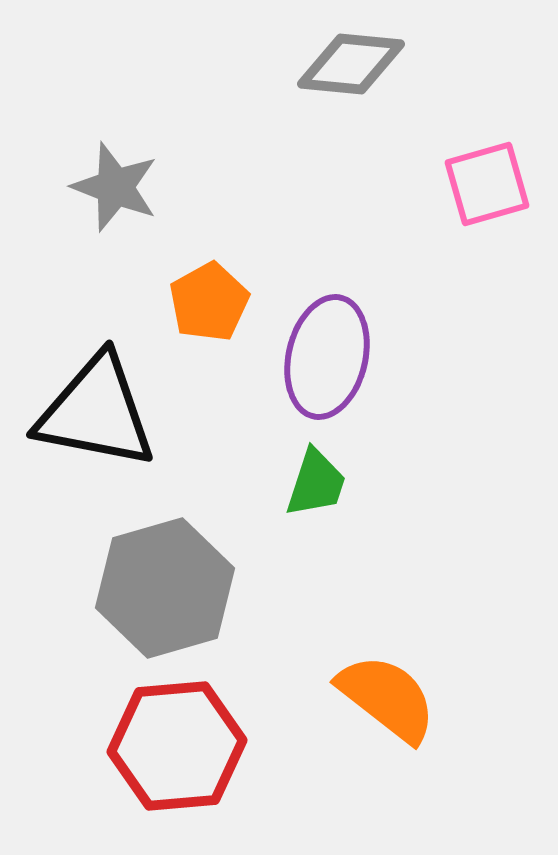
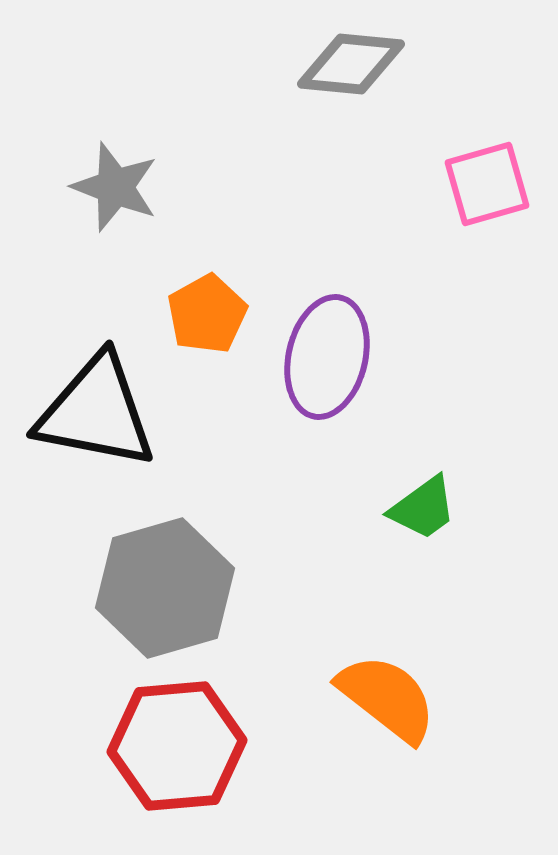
orange pentagon: moved 2 px left, 12 px down
green trapezoid: moved 107 px right, 25 px down; rotated 36 degrees clockwise
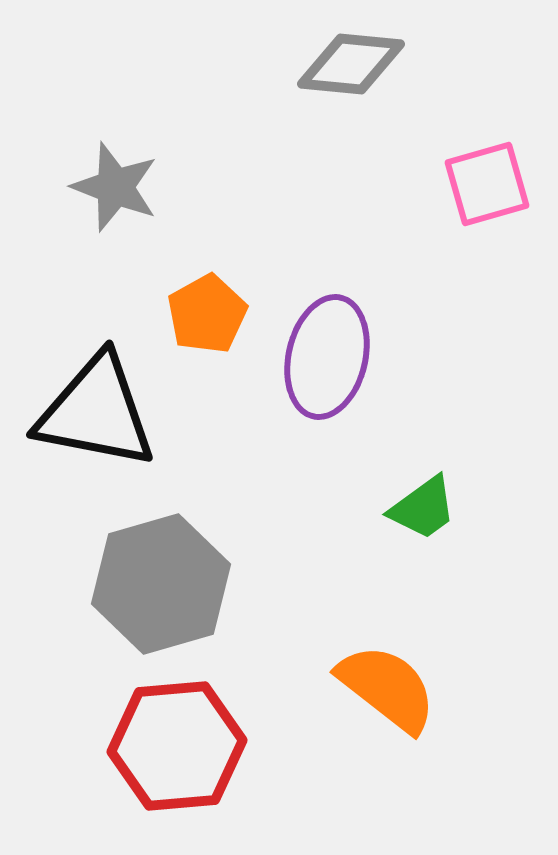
gray hexagon: moved 4 px left, 4 px up
orange semicircle: moved 10 px up
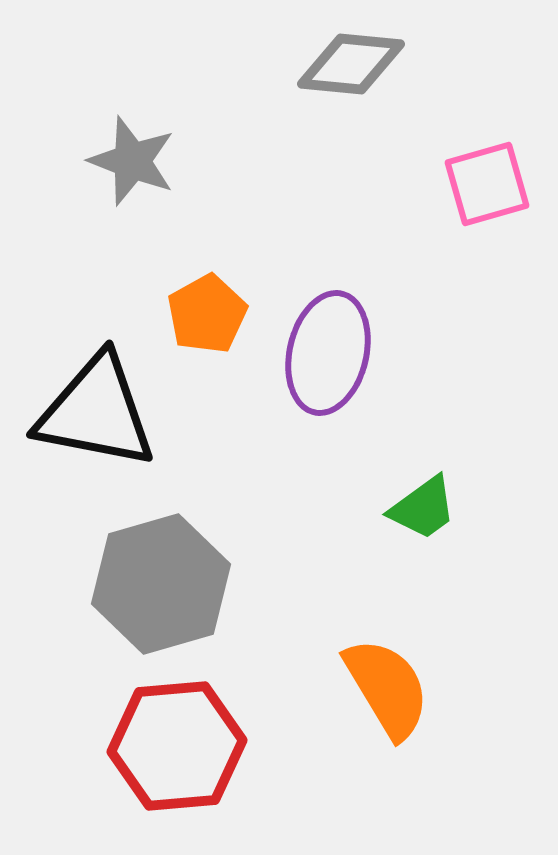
gray star: moved 17 px right, 26 px up
purple ellipse: moved 1 px right, 4 px up
orange semicircle: rotated 21 degrees clockwise
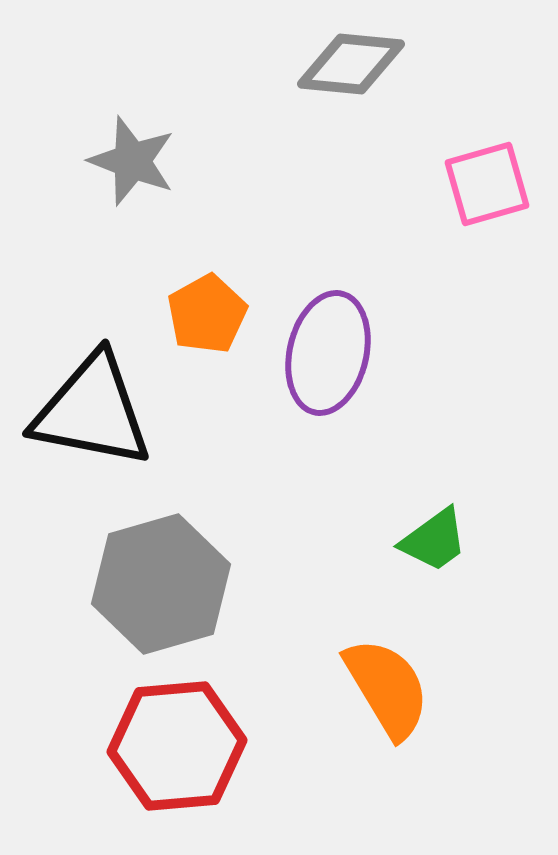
black triangle: moved 4 px left, 1 px up
green trapezoid: moved 11 px right, 32 px down
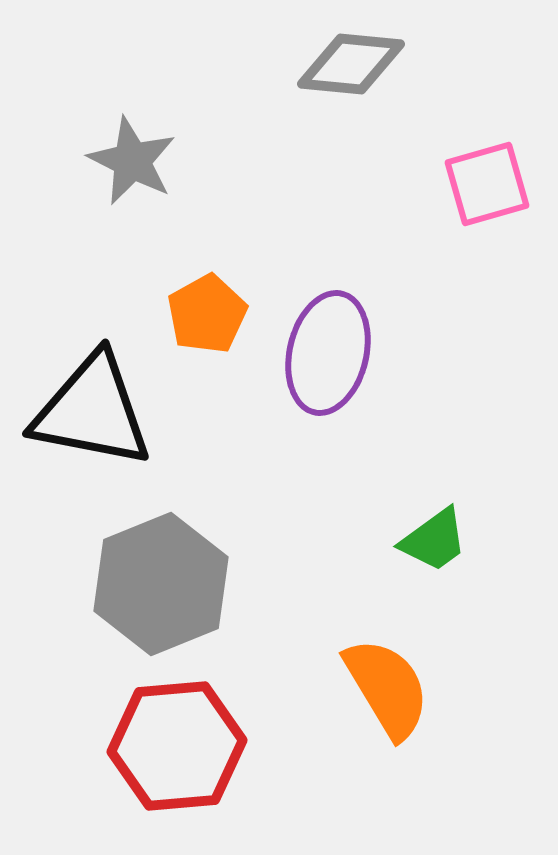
gray star: rotated 6 degrees clockwise
gray hexagon: rotated 6 degrees counterclockwise
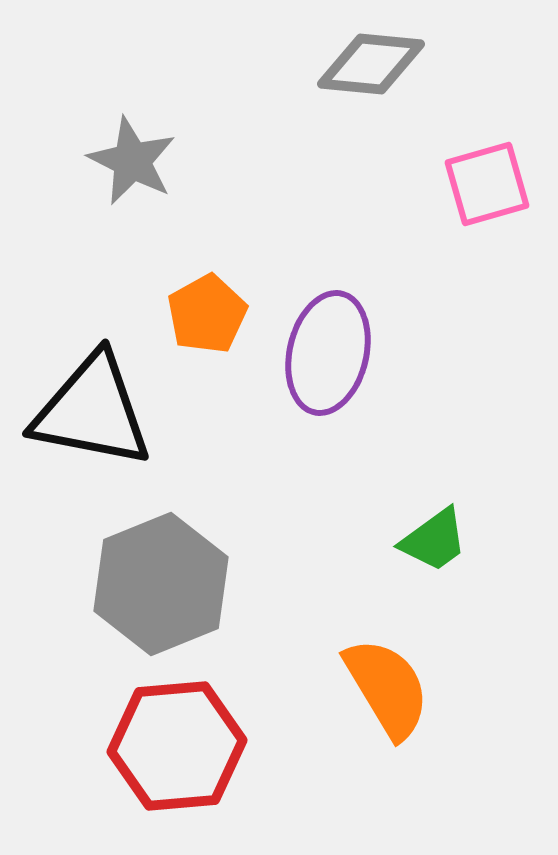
gray diamond: moved 20 px right
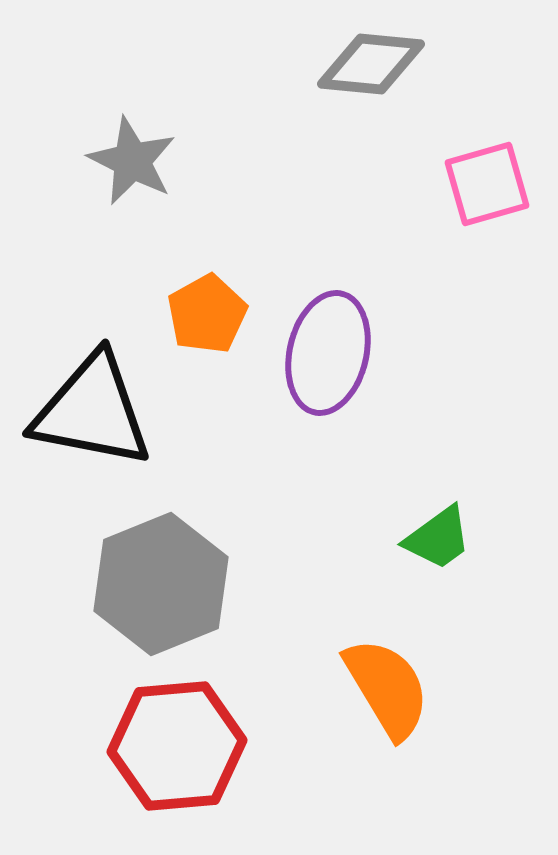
green trapezoid: moved 4 px right, 2 px up
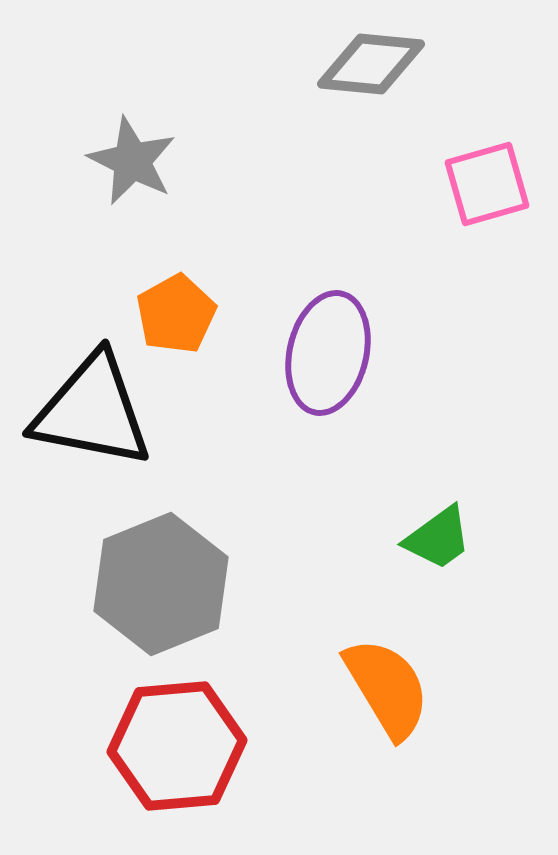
orange pentagon: moved 31 px left
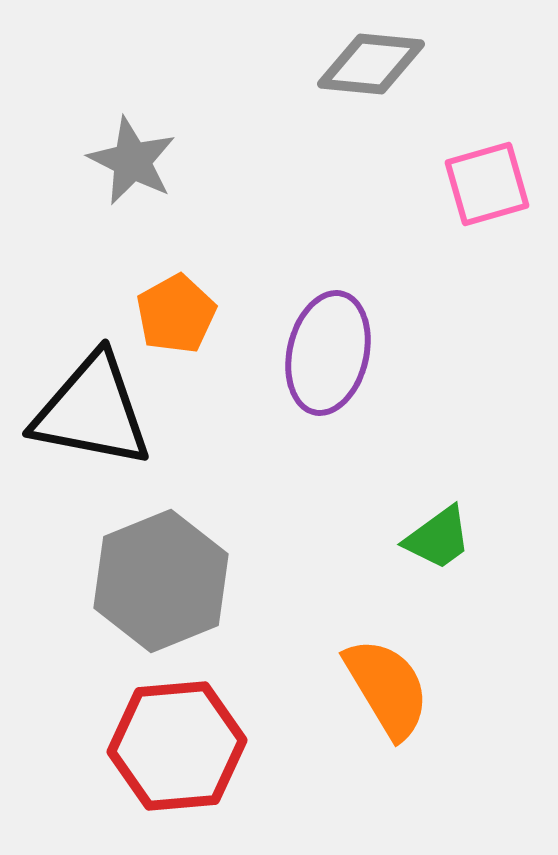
gray hexagon: moved 3 px up
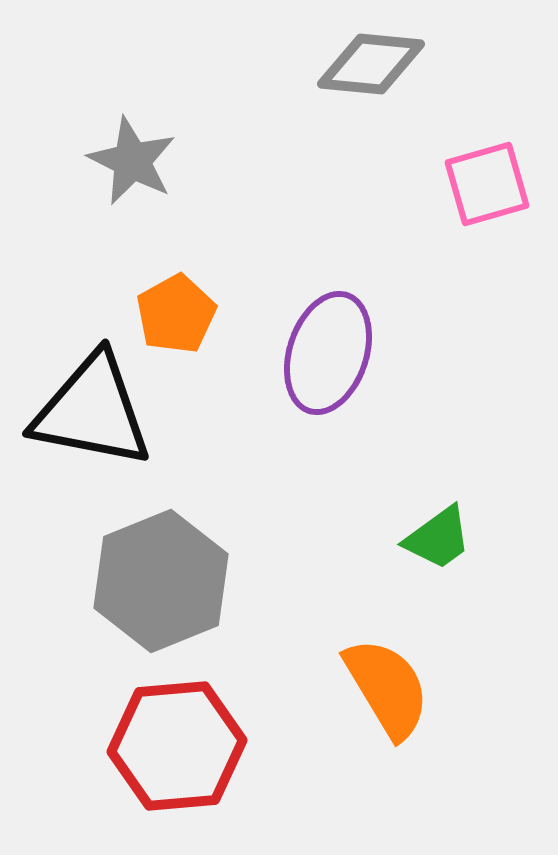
purple ellipse: rotated 5 degrees clockwise
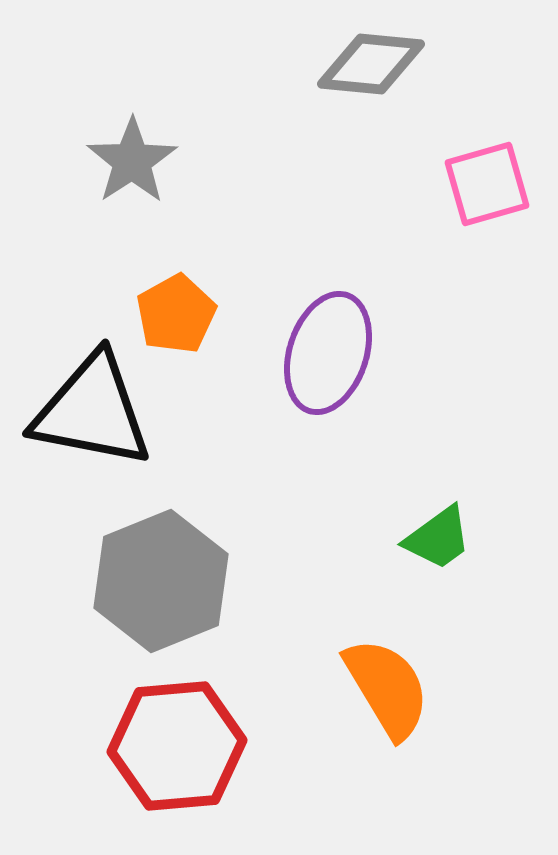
gray star: rotated 12 degrees clockwise
